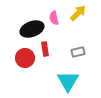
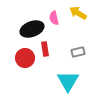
yellow arrow: rotated 102 degrees counterclockwise
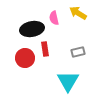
black ellipse: rotated 10 degrees clockwise
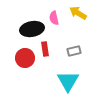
gray rectangle: moved 4 px left, 1 px up
